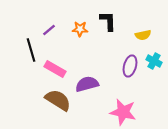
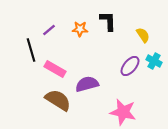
yellow semicircle: rotated 112 degrees counterclockwise
purple ellipse: rotated 25 degrees clockwise
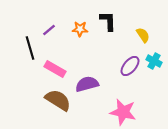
black line: moved 1 px left, 2 px up
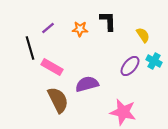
purple line: moved 1 px left, 2 px up
pink rectangle: moved 3 px left, 2 px up
brown semicircle: rotated 32 degrees clockwise
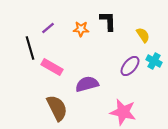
orange star: moved 1 px right
brown semicircle: moved 1 px left, 8 px down
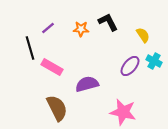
black L-shape: moved 1 px down; rotated 25 degrees counterclockwise
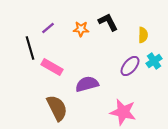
yellow semicircle: rotated 35 degrees clockwise
cyan cross: rotated 28 degrees clockwise
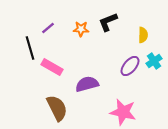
black L-shape: rotated 85 degrees counterclockwise
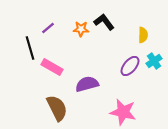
black L-shape: moved 4 px left; rotated 75 degrees clockwise
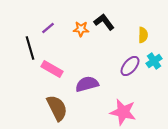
pink rectangle: moved 2 px down
